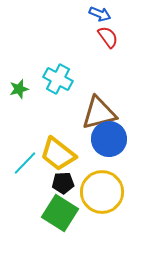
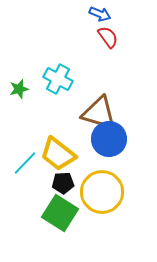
brown triangle: rotated 30 degrees clockwise
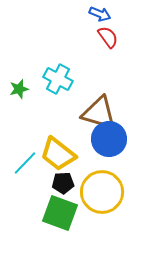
green square: rotated 12 degrees counterclockwise
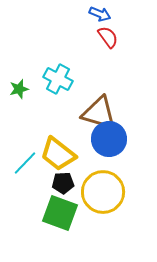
yellow circle: moved 1 px right
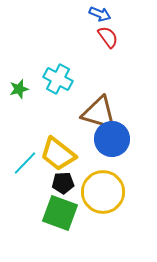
blue circle: moved 3 px right
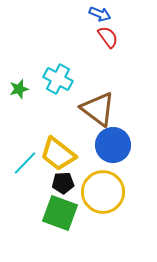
brown triangle: moved 1 px left, 4 px up; rotated 21 degrees clockwise
blue circle: moved 1 px right, 6 px down
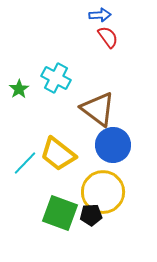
blue arrow: moved 1 px down; rotated 25 degrees counterclockwise
cyan cross: moved 2 px left, 1 px up
green star: rotated 18 degrees counterclockwise
black pentagon: moved 28 px right, 32 px down
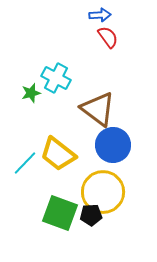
green star: moved 12 px right, 4 px down; rotated 18 degrees clockwise
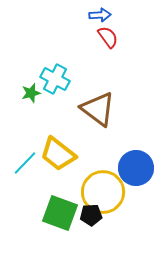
cyan cross: moved 1 px left, 1 px down
blue circle: moved 23 px right, 23 px down
